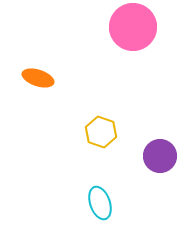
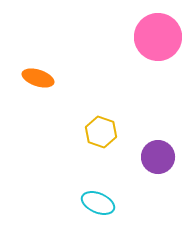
pink circle: moved 25 px right, 10 px down
purple circle: moved 2 px left, 1 px down
cyan ellipse: moved 2 px left; rotated 48 degrees counterclockwise
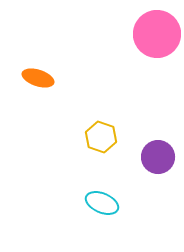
pink circle: moved 1 px left, 3 px up
yellow hexagon: moved 5 px down
cyan ellipse: moved 4 px right
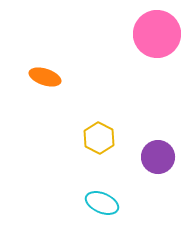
orange ellipse: moved 7 px right, 1 px up
yellow hexagon: moved 2 px left, 1 px down; rotated 8 degrees clockwise
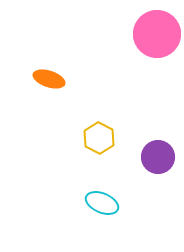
orange ellipse: moved 4 px right, 2 px down
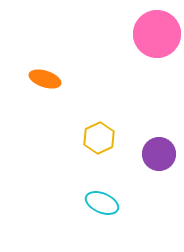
orange ellipse: moved 4 px left
yellow hexagon: rotated 8 degrees clockwise
purple circle: moved 1 px right, 3 px up
